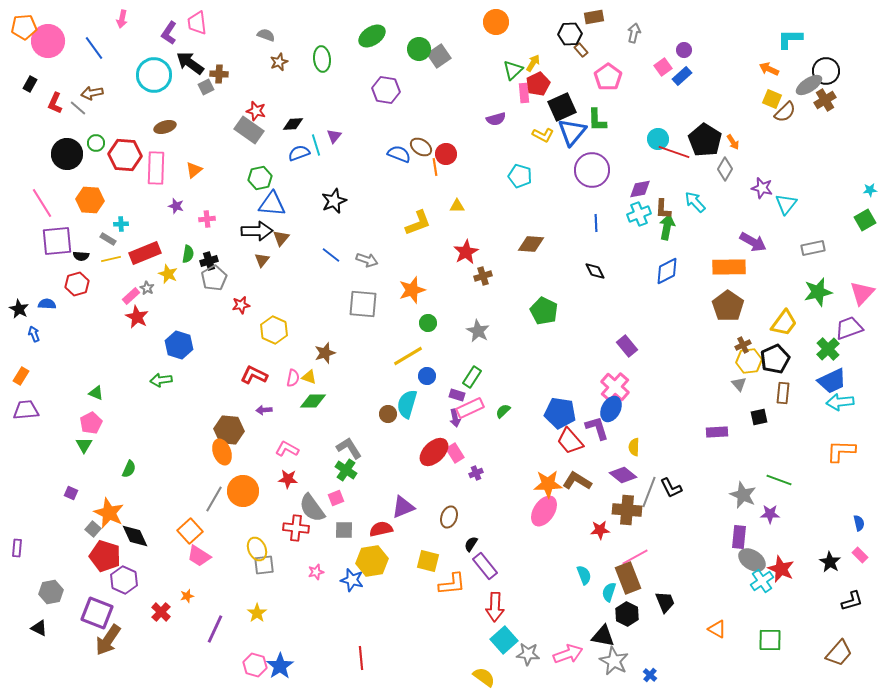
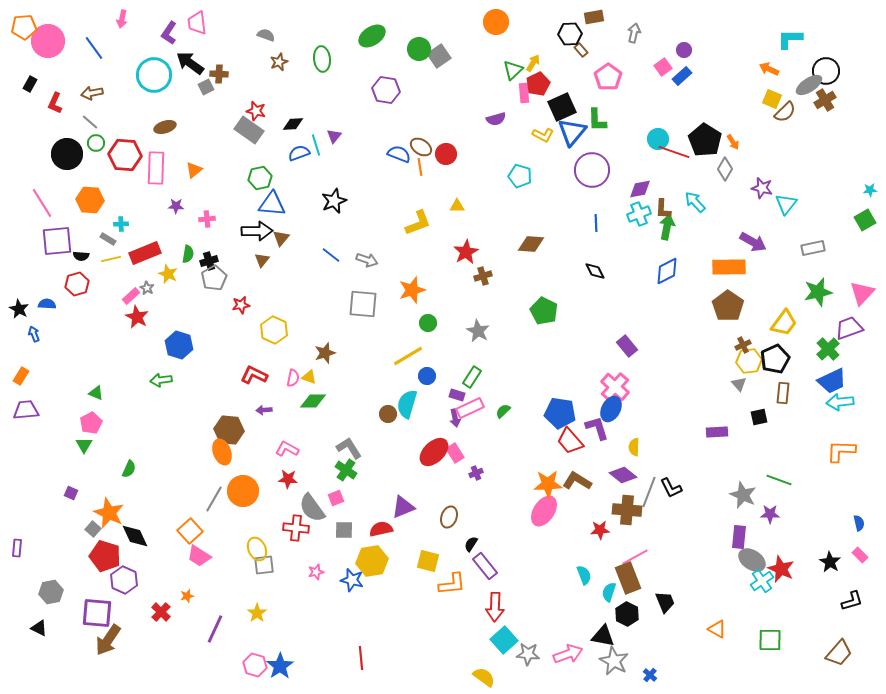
gray line at (78, 108): moved 12 px right, 14 px down
orange line at (435, 167): moved 15 px left
purple star at (176, 206): rotated 14 degrees counterclockwise
purple square at (97, 613): rotated 16 degrees counterclockwise
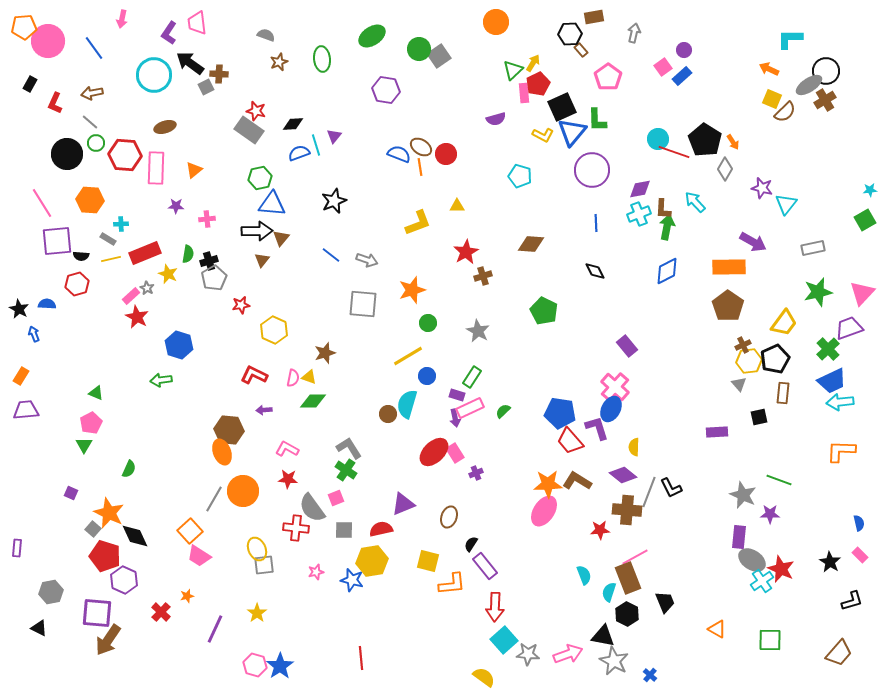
purple triangle at (403, 507): moved 3 px up
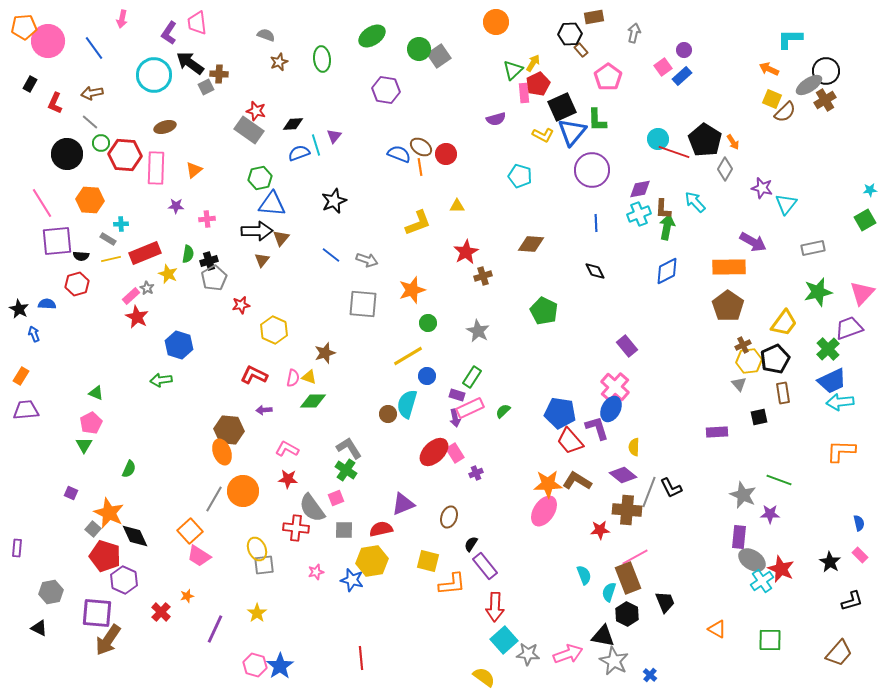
green circle at (96, 143): moved 5 px right
brown rectangle at (783, 393): rotated 15 degrees counterclockwise
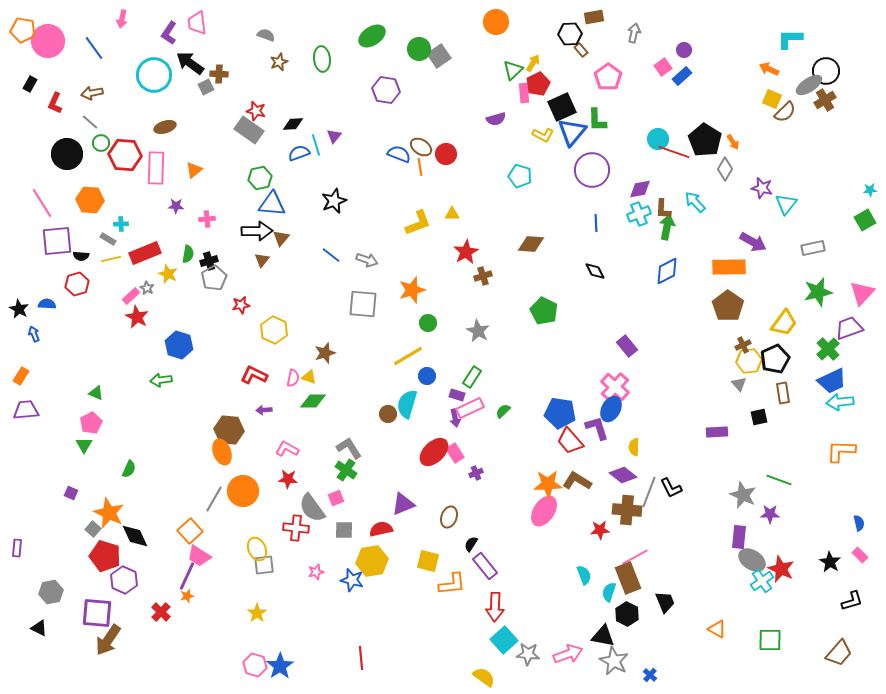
orange pentagon at (24, 27): moved 1 px left, 3 px down; rotated 15 degrees clockwise
yellow triangle at (457, 206): moved 5 px left, 8 px down
purple line at (215, 629): moved 28 px left, 53 px up
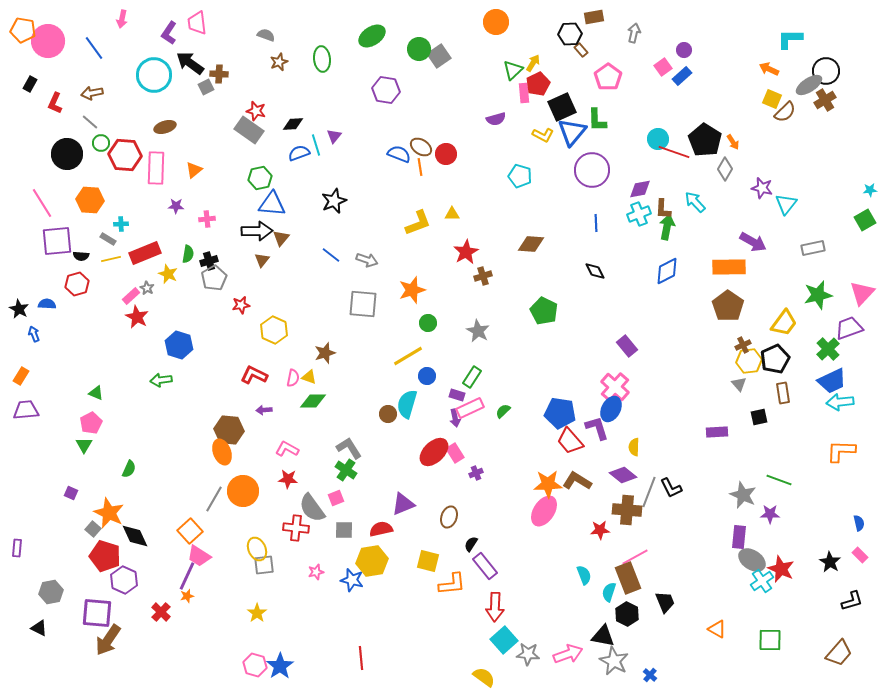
green star at (818, 292): moved 3 px down
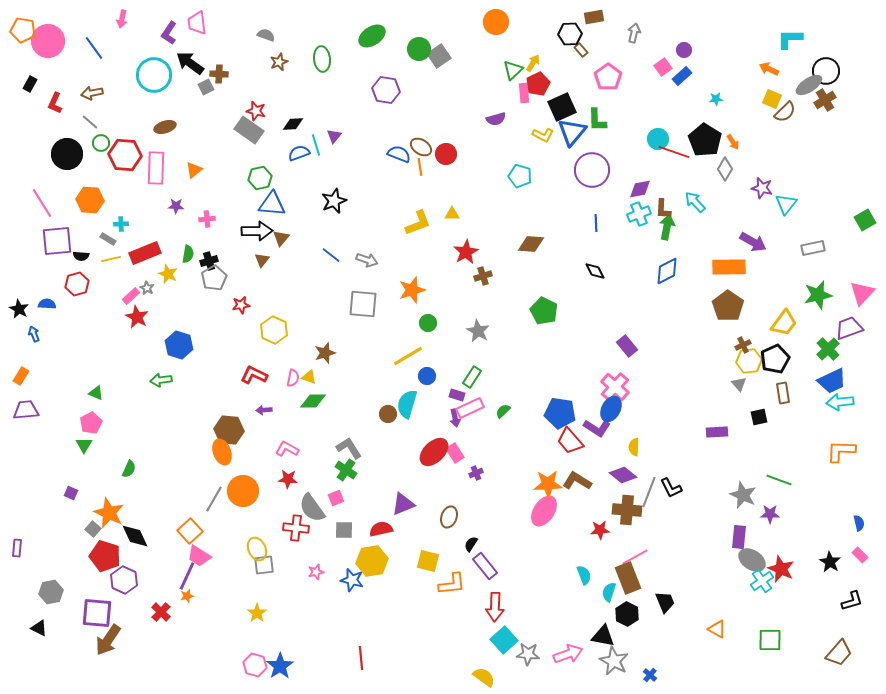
cyan star at (870, 190): moved 154 px left, 91 px up
purple L-shape at (597, 428): rotated 140 degrees clockwise
